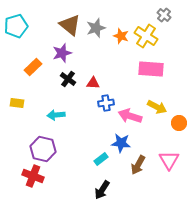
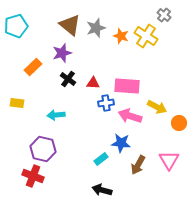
pink rectangle: moved 24 px left, 17 px down
black arrow: rotated 72 degrees clockwise
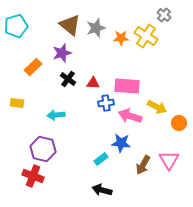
orange star: moved 2 px down; rotated 21 degrees counterclockwise
brown arrow: moved 5 px right
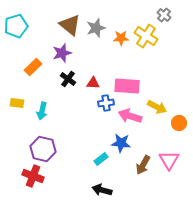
cyan arrow: moved 14 px left, 4 px up; rotated 72 degrees counterclockwise
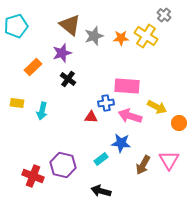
gray star: moved 2 px left, 8 px down
red triangle: moved 2 px left, 34 px down
purple hexagon: moved 20 px right, 16 px down
black arrow: moved 1 px left, 1 px down
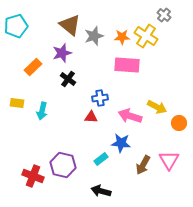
orange star: moved 1 px right, 1 px up
pink rectangle: moved 21 px up
blue cross: moved 6 px left, 5 px up
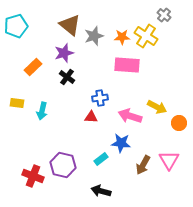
purple star: moved 2 px right
black cross: moved 1 px left, 2 px up
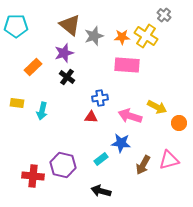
cyan pentagon: rotated 15 degrees clockwise
pink triangle: rotated 45 degrees clockwise
red cross: rotated 15 degrees counterclockwise
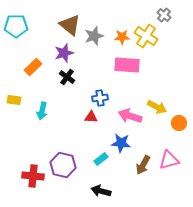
yellow rectangle: moved 3 px left, 3 px up
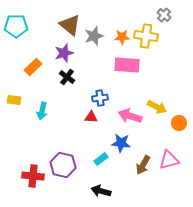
yellow cross: rotated 25 degrees counterclockwise
